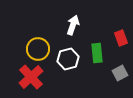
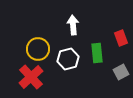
white arrow: rotated 24 degrees counterclockwise
gray square: moved 1 px right, 1 px up
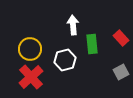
red rectangle: rotated 21 degrees counterclockwise
yellow circle: moved 8 px left
green rectangle: moved 5 px left, 9 px up
white hexagon: moved 3 px left, 1 px down
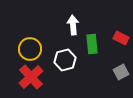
red rectangle: rotated 21 degrees counterclockwise
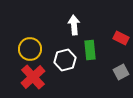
white arrow: moved 1 px right
green rectangle: moved 2 px left, 6 px down
red cross: moved 2 px right
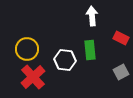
white arrow: moved 18 px right, 9 px up
yellow circle: moved 3 px left
white hexagon: rotated 20 degrees clockwise
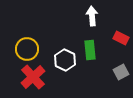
white hexagon: rotated 20 degrees clockwise
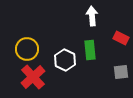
gray square: rotated 21 degrees clockwise
